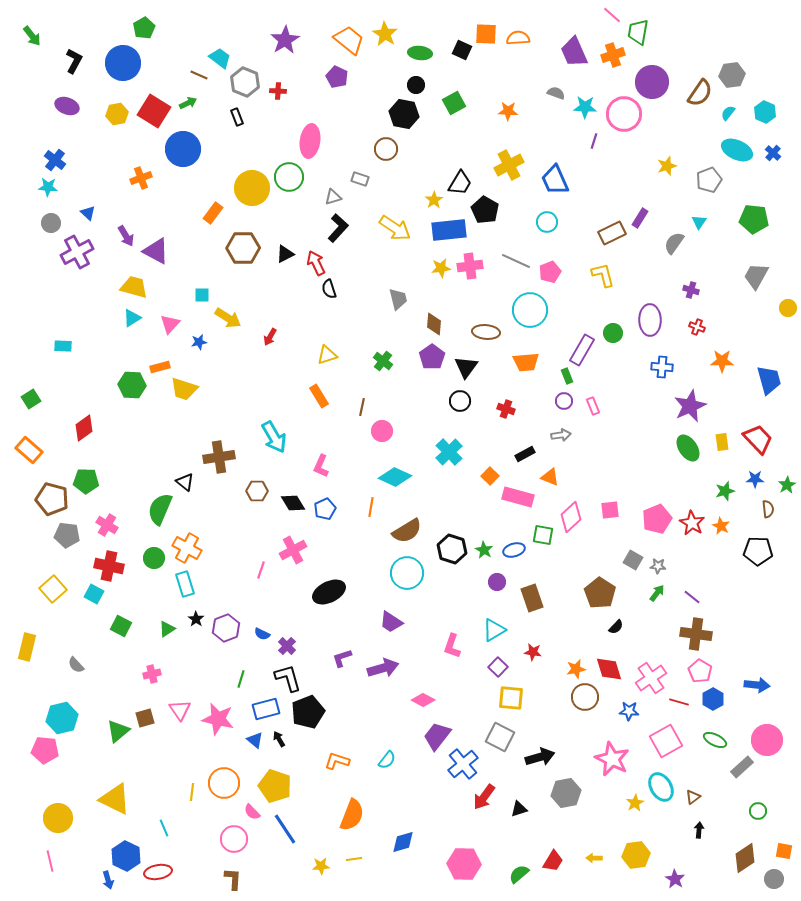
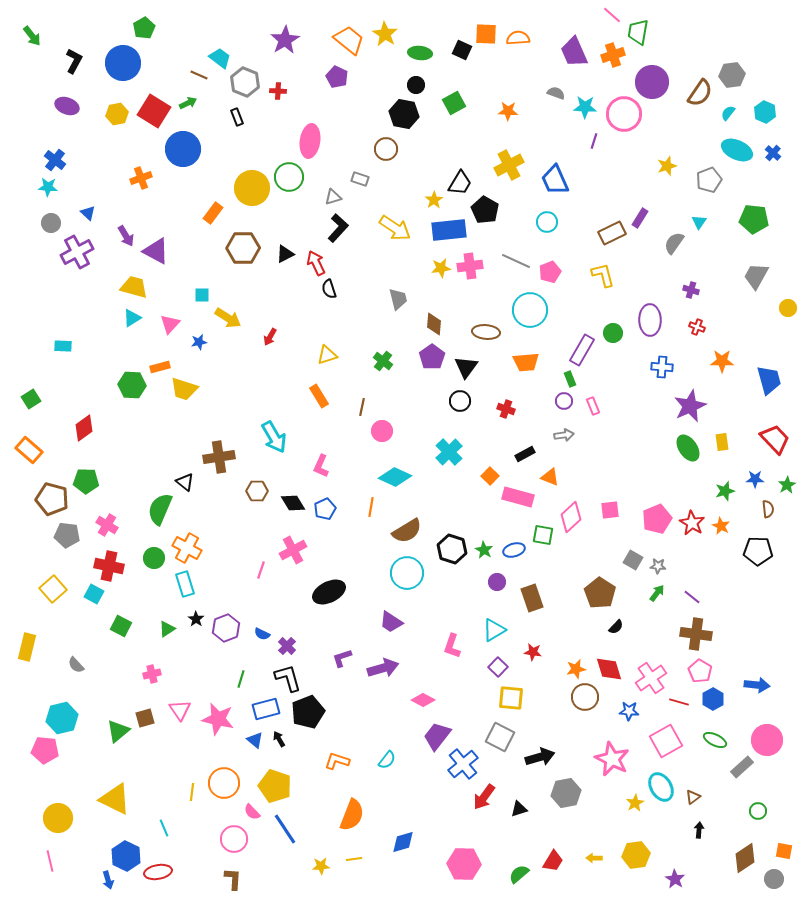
green rectangle at (567, 376): moved 3 px right, 3 px down
gray arrow at (561, 435): moved 3 px right
red trapezoid at (758, 439): moved 17 px right
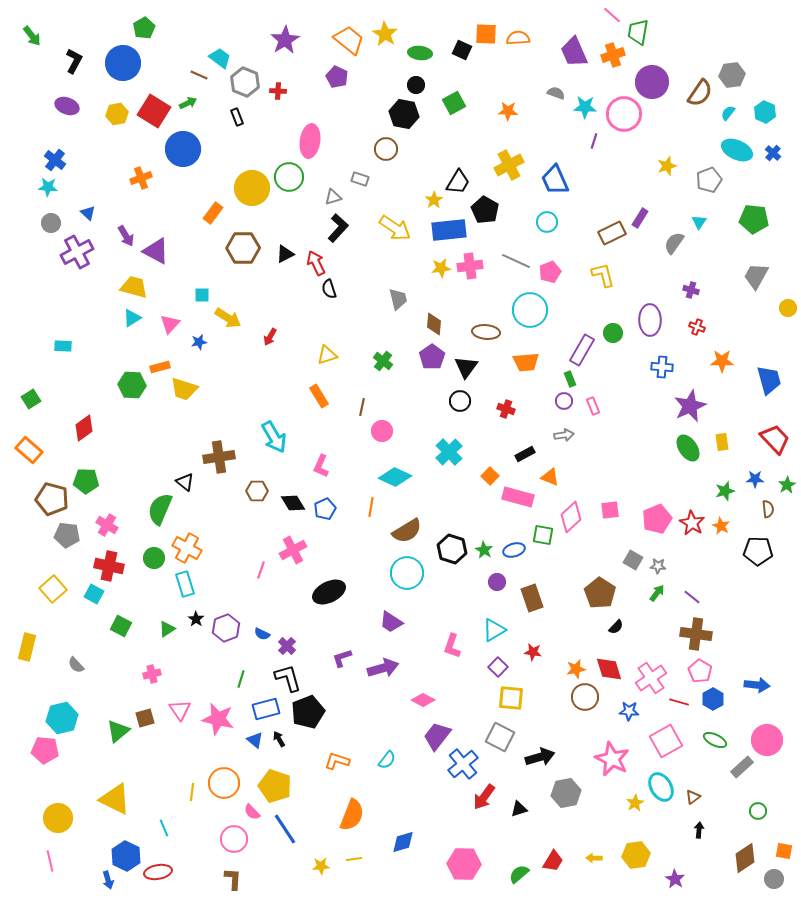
black trapezoid at (460, 183): moved 2 px left, 1 px up
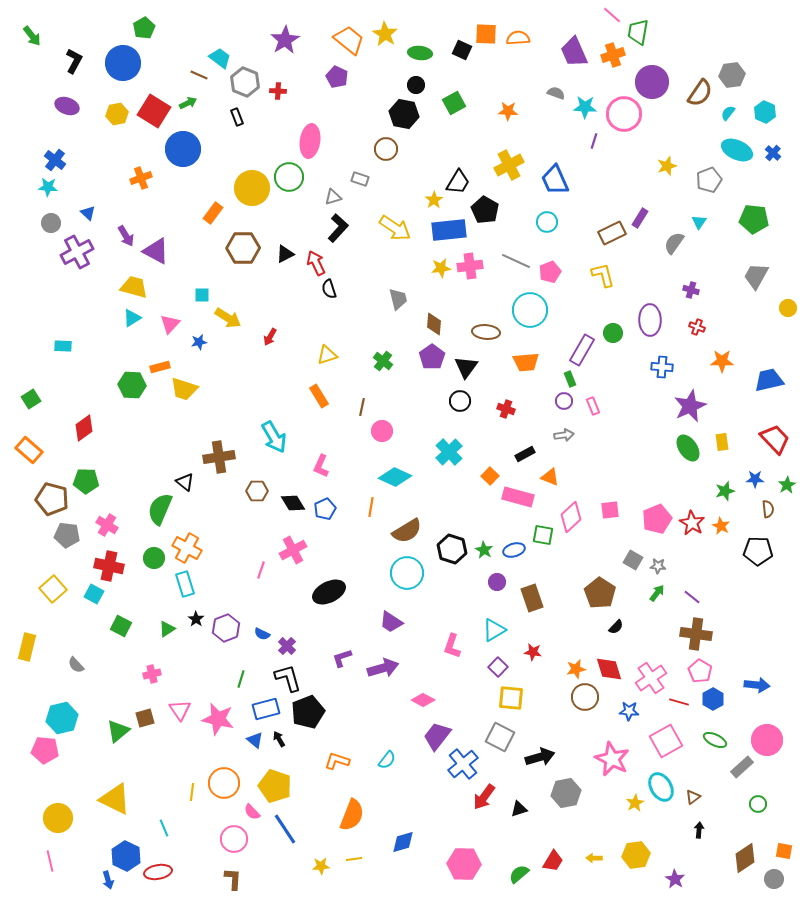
blue trapezoid at (769, 380): rotated 88 degrees counterclockwise
green circle at (758, 811): moved 7 px up
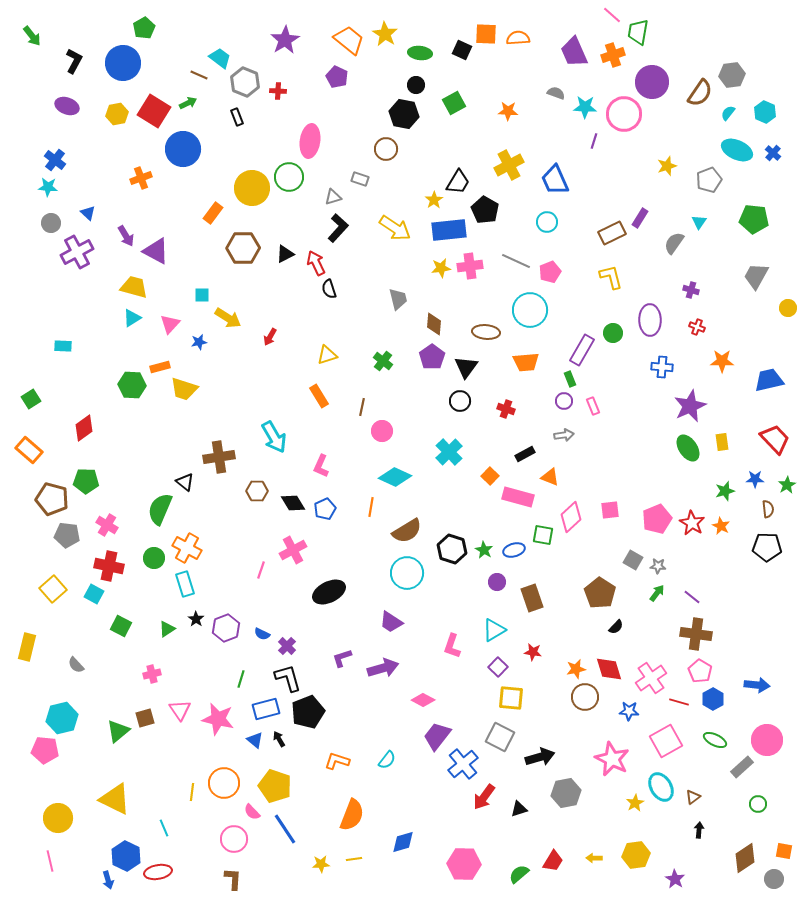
yellow L-shape at (603, 275): moved 8 px right, 2 px down
black pentagon at (758, 551): moved 9 px right, 4 px up
yellow star at (321, 866): moved 2 px up
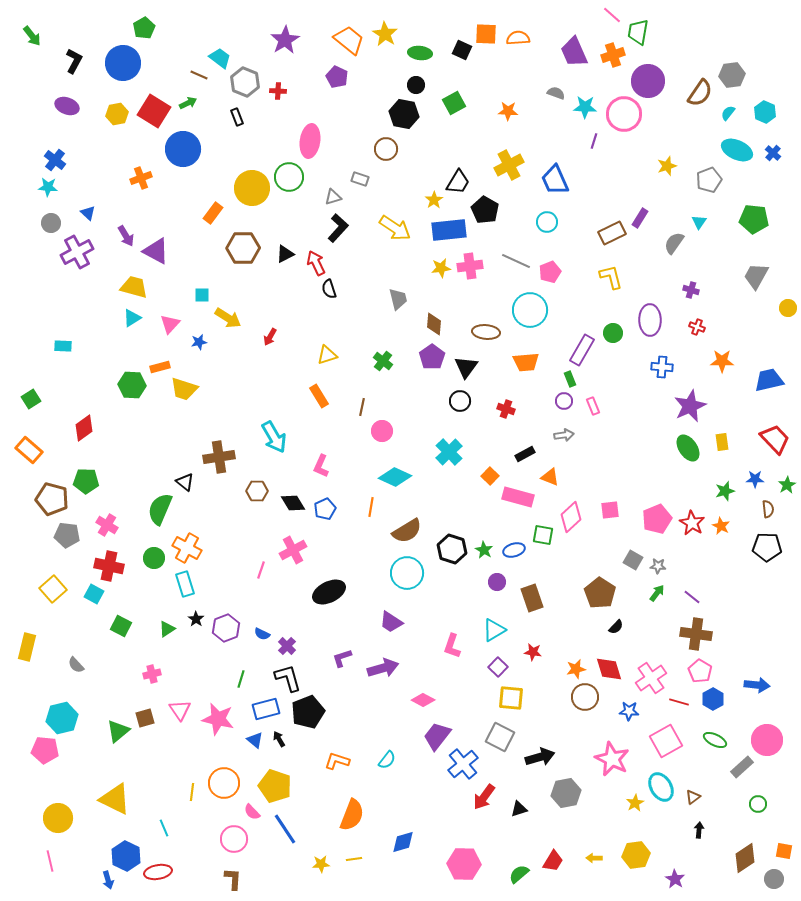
purple circle at (652, 82): moved 4 px left, 1 px up
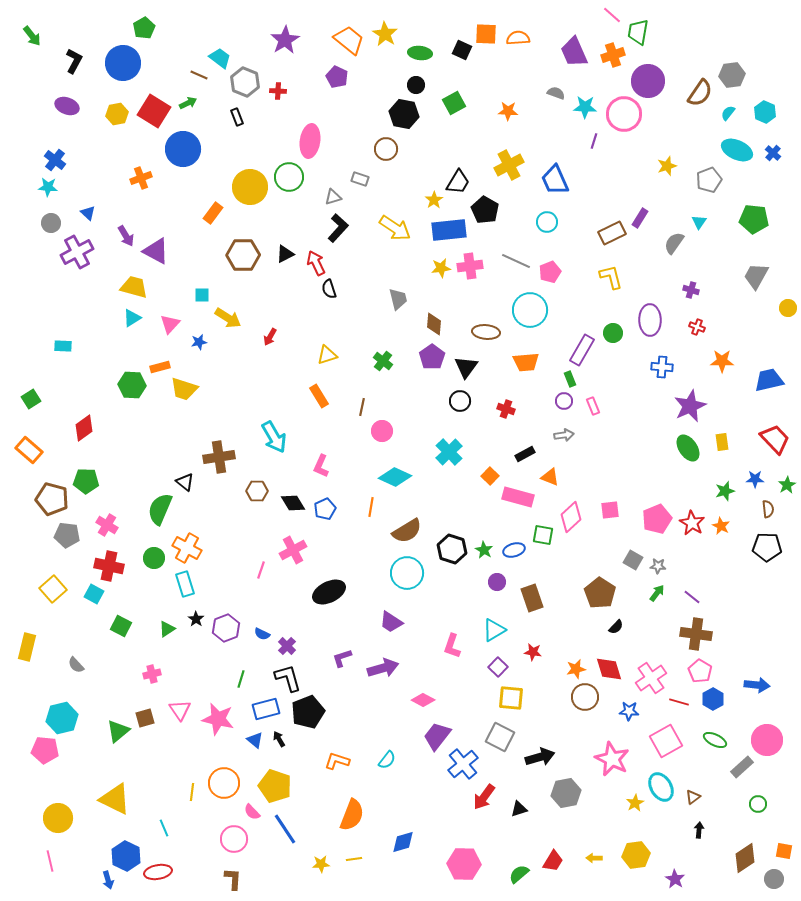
yellow circle at (252, 188): moved 2 px left, 1 px up
brown hexagon at (243, 248): moved 7 px down
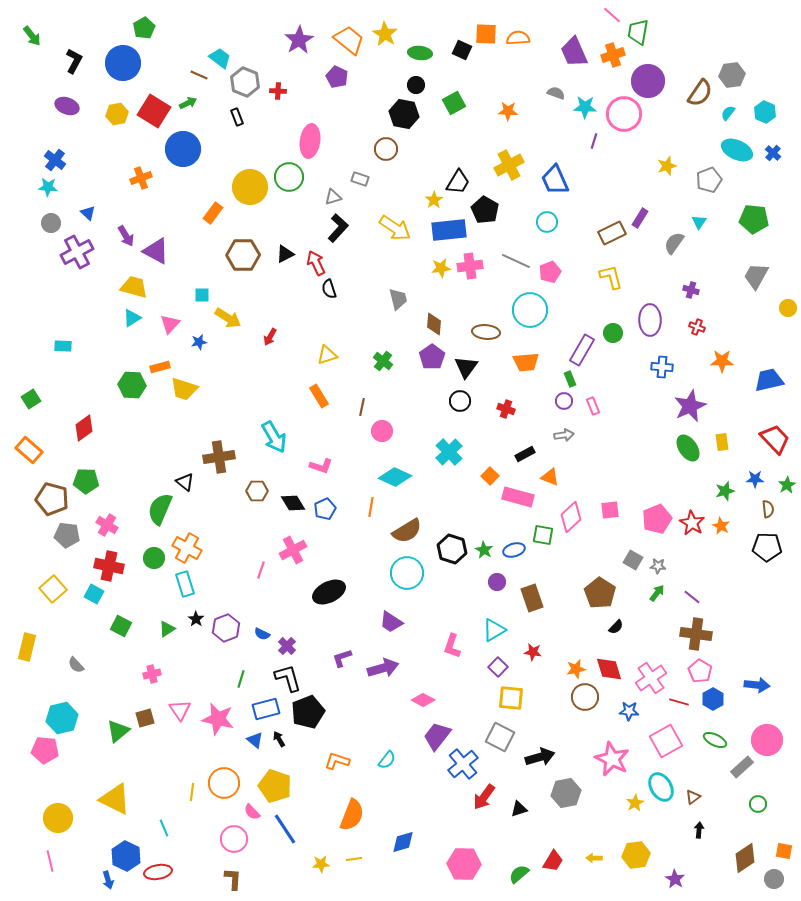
purple star at (285, 40): moved 14 px right
pink L-shape at (321, 466): rotated 95 degrees counterclockwise
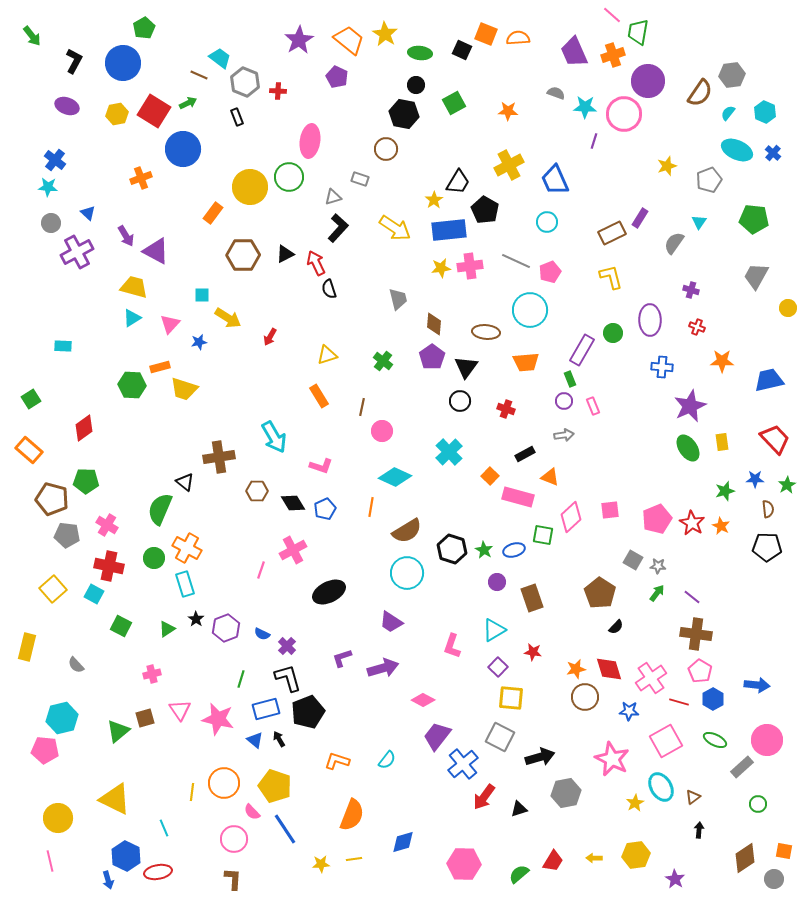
orange square at (486, 34): rotated 20 degrees clockwise
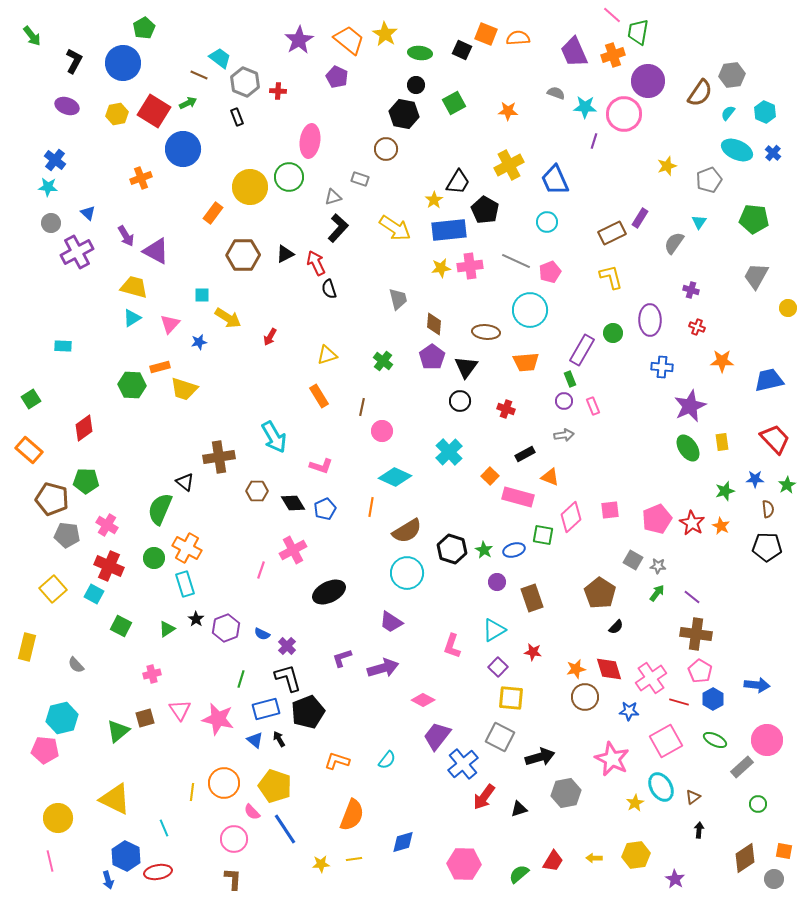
red cross at (109, 566): rotated 12 degrees clockwise
